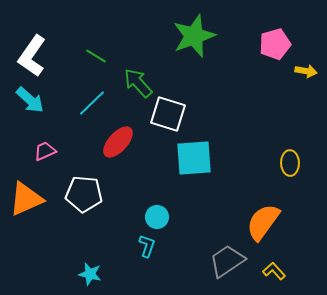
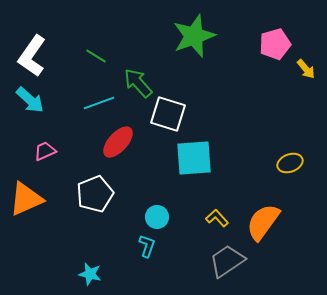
yellow arrow: moved 2 px up; rotated 40 degrees clockwise
cyan line: moved 7 px right; rotated 24 degrees clockwise
yellow ellipse: rotated 70 degrees clockwise
white pentagon: moved 11 px right; rotated 27 degrees counterclockwise
yellow L-shape: moved 57 px left, 53 px up
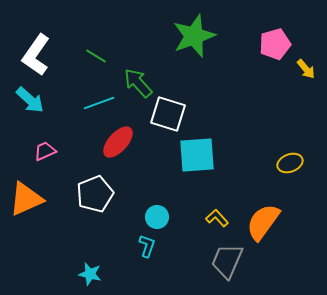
white L-shape: moved 4 px right, 1 px up
cyan square: moved 3 px right, 3 px up
gray trapezoid: rotated 33 degrees counterclockwise
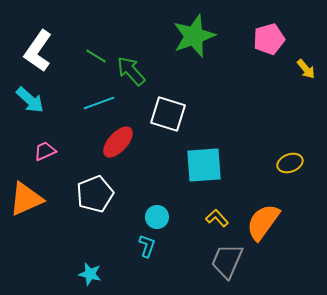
pink pentagon: moved 6 px left, 5 px up
white L-shape: moved 2 px right, 4 px up
green arrow: moved 7 px left, 12 px up
cyan square: moved 7 px right, 10 px down
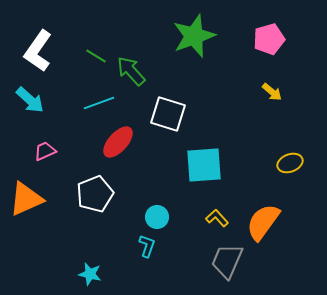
yellow arrow: moved 34 px left, 23 px down; rotated 10 degrees counterclockwise
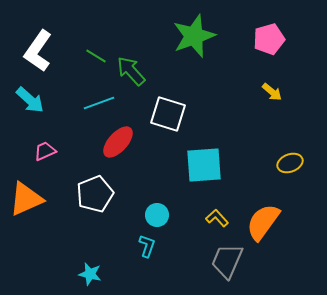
cyan circle: moved 2 px up
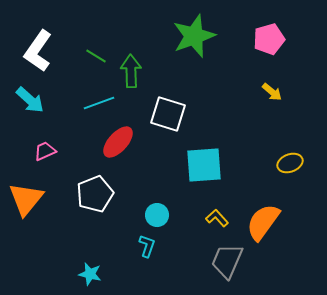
green arrow: rotated 40 degrees clockwise
orange triangle: rotated 27 degrees counterclockwise
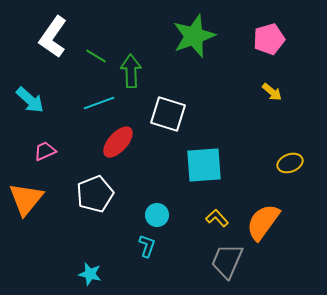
white L-shape: moved 15 px right, 14 px up
